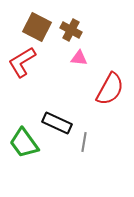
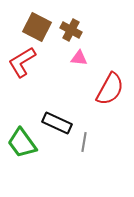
green trapezoid: moved 2 px left
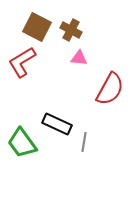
black rectangle: moved 1 px down
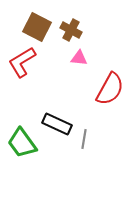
gray line: moved 3 px up
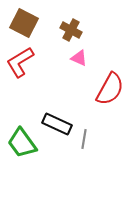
brown square: moved 13 px left, 4 px up
pink triangle: rotated 18 degrees clockwise
red L-shape: moved 2 px left
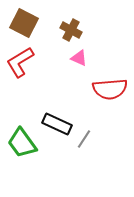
red semicircle: rotated 56 degrees clockwise
gray line: rotated 24 degrees clockwise
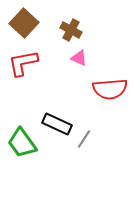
brown square: rotated 16 degrees clockwise
red L-shape: moved 3 px right, 1 px down; rotated 20 degrees clockwise
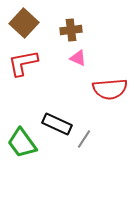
brown cross: rotated 35 degrees counterclockwise
pink triangle: moved 1 px left
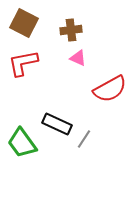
brown square: rotated 16 degrees counterclockwise
red semicircle: rotated 24 degrees counterclockwise
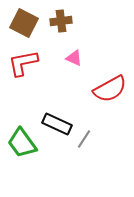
brown cross: moved 10 px left, 9 px up
pink triangle: moved 4 px left
